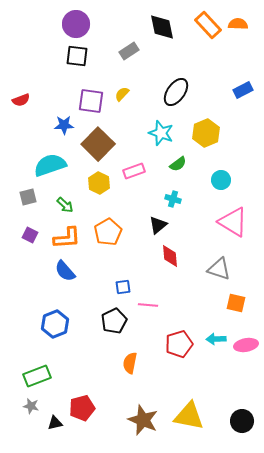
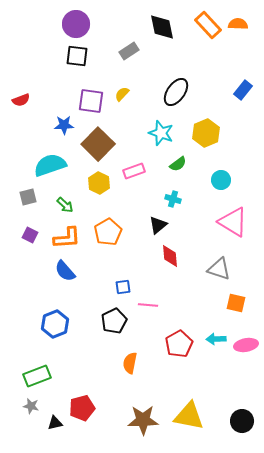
blue rectangle at (243, 90): rotated 24 degrees counterclockwise
red pentagon at (179, 344): rotated 12 degrees counterclockwise
brown star at (143, 420): rotated 24 degrees counterclockwise
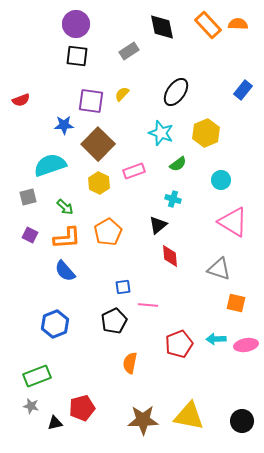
green arrow at (65, 205): moved 2 px down
red pentagon at (179, 344): rotated 8 degrees clockwise
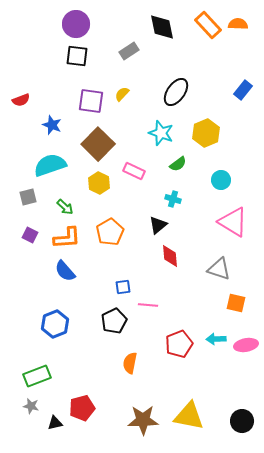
blue star at (64, 125): moved 12 px left; rotated 24 degrees clockwise
pink rectangle at (134, 171): rotated 45 degrees clockwise
orange pentagon at (108, 232): moved 2 px right
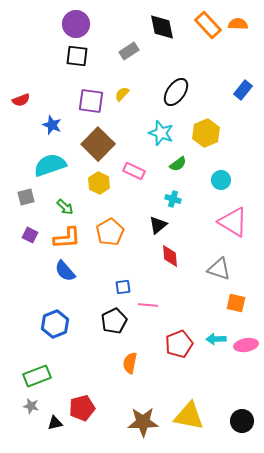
gray square at (28, 197): moved 2 px left
brown star at (143, 420): moved 2 px down
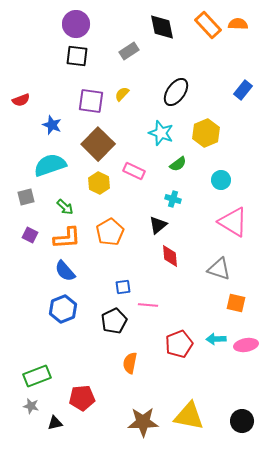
blue hexagon at (55, 324): moved 8 px right, 15 px up
red pentagon at (82, 408): moved 10 px up; rotated 10 degrees clockwise
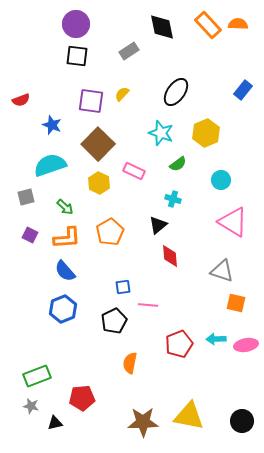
gray triangle at (219, 269): moved 3 px right, 2 px down
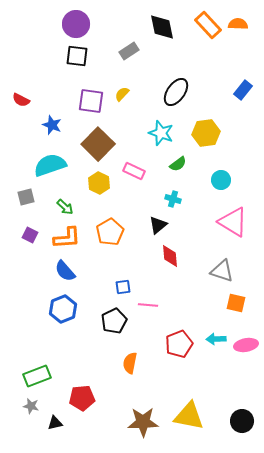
red semicircle at (21, 100): rotated 48 degrees clockwise
yellow hexagon at (206, 133): rotated 16 degrees clockwise
